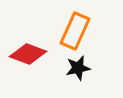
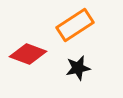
orange rectangle: moved 6 px up; rotated 33 degrees clockwise
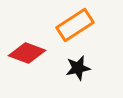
red diamond: moved 1 px left, 1 px up
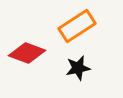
orange rectangle: moved 2 px right, 1 px down
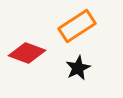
black star: rotated 15 degrees counterclockwise
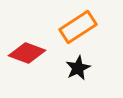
orange rectangle: moved 1 px right, 1 px down
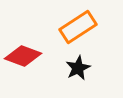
red diamond: moved 4 px left, 3 px down
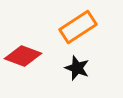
black star: moved 1 px left; rotated 25 degrees counterclockwise
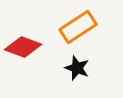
red diamond: moved 9 px up
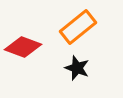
orange rectangle: rotated 6 degrees counterclockwise
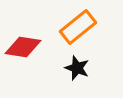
red diamond: rotated 12 degrees counterclockwise
